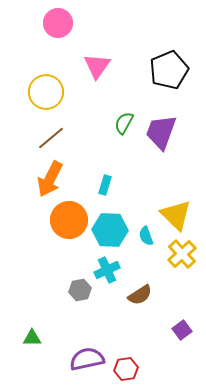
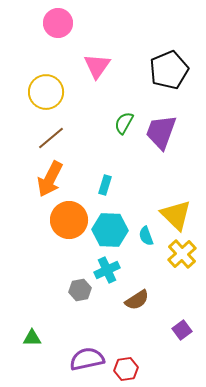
brown semicircle: moved 3 px left, 5 px down
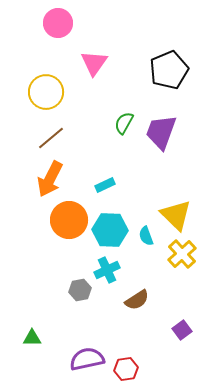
pink triangle: moved 3 px left, 3 px up
cyan rectangle: rotated 48 degrees clockwise
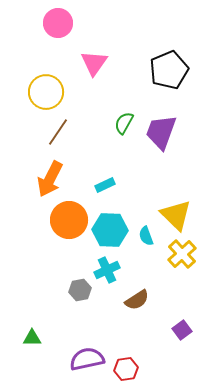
brown line: moved 7 px right, 6 px up; rotated 16 degrees counterclockwise
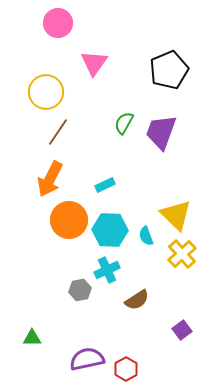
red hexagon: rotated 20 degrees counterclockwise
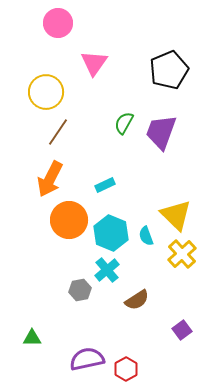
cyan hexagon: moved 1 px right, 3 px down; rotated 20 degrees clockwise
cyan cross: rotated 15 degrees counterclockwise
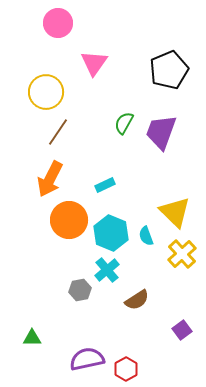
yellow triangle: moved 1 px left, 3 px up
